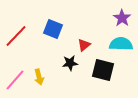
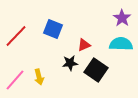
red triangle: rotated 16 degrees clockwise
black square: moved 7 px left; rotated 20 degrees clockwise
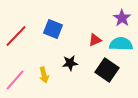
red triangle: moved 11 px right, 5 px up
black square: moved 11 px right
yellow arrow: moved 5 px right, 2 px up
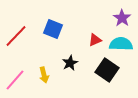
black star: rotated 21 degrees counterclockwise
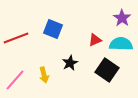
red line: moved 2 px down; rotated 25 degrees clockwise
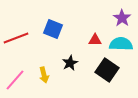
red triangle: rotated 24 degrees clockwise
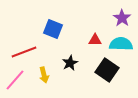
red line: moved 8 px right, 14 px down
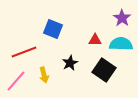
black square: moved 3 px left
pink line: moved 1 px right, 1 px down
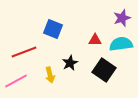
purple star: rotated 18 degrees clockwise
cyan semicircle: rotated 10 degrees counterclockwise
yellow arrow: moved 6 px right
pink line: rotated 20 degrees clockwise
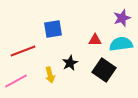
blue square: rotated 30 degrees counterclockwise
red line: moved 1 px left, 1 px up
